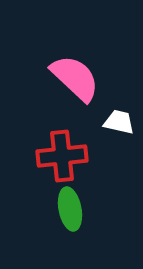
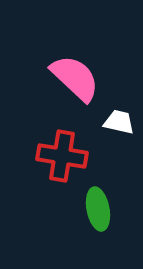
red cross: rotated 15 degrees clockwise
green ellipse: moved 28 px right
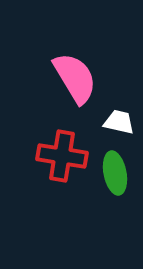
pink semicircle: rotated 16 degrees clockwise
green ellipse: moved 17 px right, 36 px up
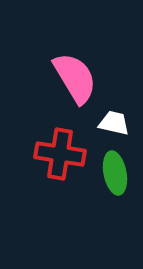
white trapezoid: moved 5 px left, 1 px down
red cross: moved 2 px left, 2 px up
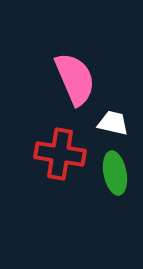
pink semicircle: moved 1 px down; rotated 8 degrees clockwise
white trapezoid: moved 1 px left
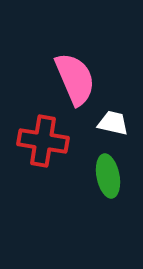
red cross: moved 17 px left, 13 px up
green ellipse: moved 7 px left, 3 px down
